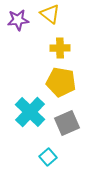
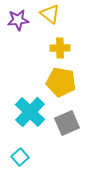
cyan square: moved 28 px left
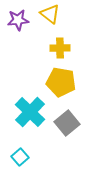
gray square: rotated 15 degrees counterclockwise
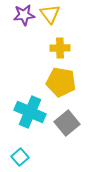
yellow triangle: rotated 15 degrees clockwise
purple star: moved 6 px right, 5 px up
cyan cross: rotated 20 degrees counterclockwise
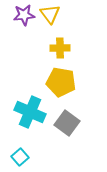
gray square: rotated 15 degrees counterclockwise
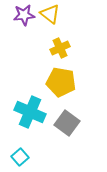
yellow triangle: rotated 15 degrees counterclockwise
yellow cross: rotated 24 degrees counterclockwise
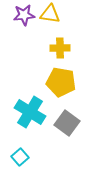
yellow triangle: rotated 30 degrees counterclockwise
yellow cross: rotated 24 degrees clockwise
cyan cross: rotated 8 degrees clockwise
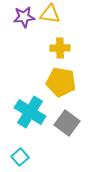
purple star: moved 2 px down
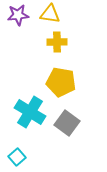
purple star: moved 6 px left, 2 px up
yellow cross: moved 3 px left, 6 px up
cyan square: moved 3 px left
